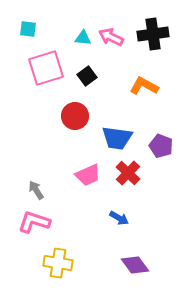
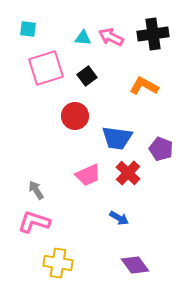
purple pentagon: moved 3 px down
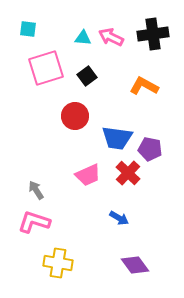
purple pentagon: moved 11 px left; rotated 10 degrees counterclockwise
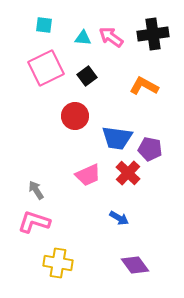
cyan square: moved 16 px right, 4 px up
pink arrow: rotated 10 degrees clockwise
pink square: rotated 9 degrees counterclockwise
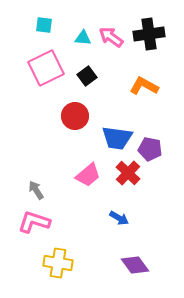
black cross: moved 4 px left
pink trapezoid: rotated 16 degrees counterclockwise
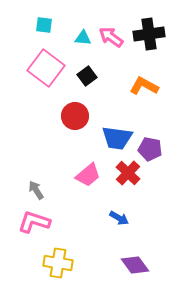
pink square: rotated 27 degrees counterclockwise
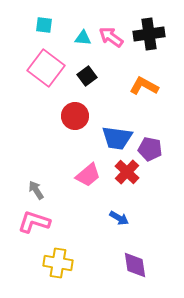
red cross: moved 1 px left, 1 px up
purple diamond: rotated 28 degrees clockwise
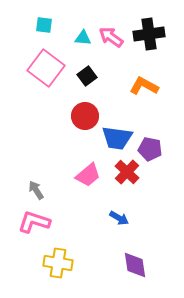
red circle: moved 10 px right
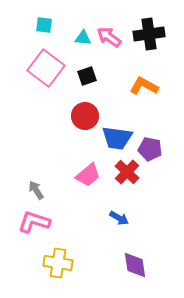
pink arrow: moved 2 px left
black square: rotated 18 degrees clockwise
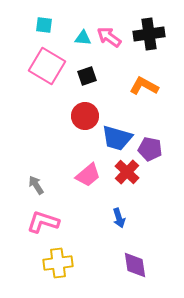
pink square: moved 1 px right, 2 px up; rotated 6 degrees counterclockwise
blue trapezoid: rotated 8 degrees clockwise
gray arrow: moved 5 px up
blue arrow: rotated 42 degrees clockwise
pink L-shape: moved 9 px right
yellow cross: rotated 16 degrees counterclockwise
